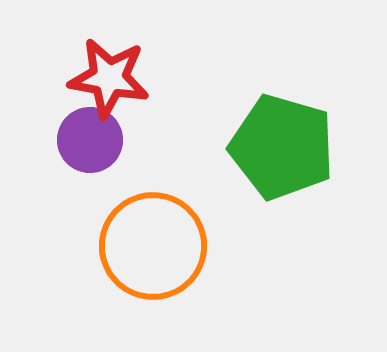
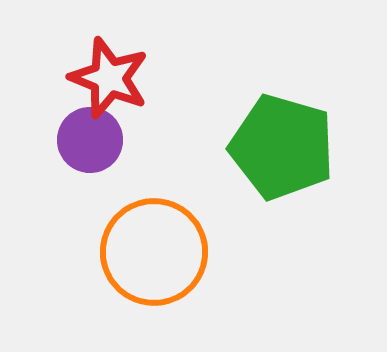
red star: rotated 12 degrees clockwise
orange circle: moved 1 px right, 6 px down
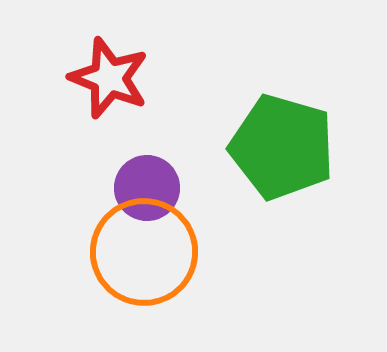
purple circle: moved 57 px right, 48 px down
orange circle: moved 10 px left
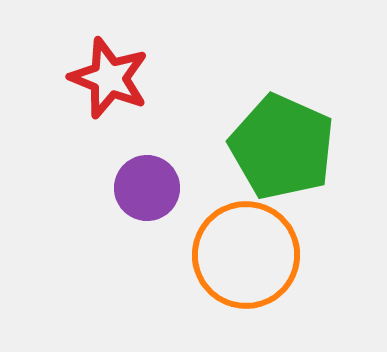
green pentagon: rotated 8 degrees clockwise
orange circle: moved 102 px right, 3 px down
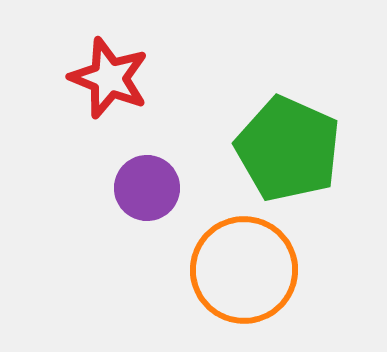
green pentagon: moved 6 px right, 2 px down
orange circle: moved 2 px left, 15 px down
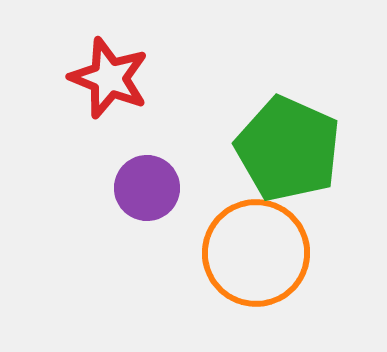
orange circle: moved 12 px right, 17 px up
